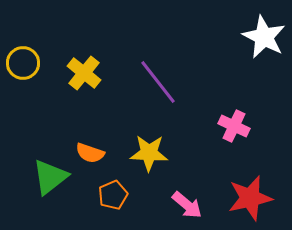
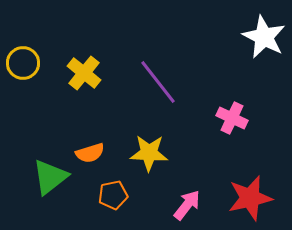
pink cross: moved 2 px left, 8 px up
orange semicircle: rotated 36 degrees counterclockwise
orange pentagon: rotated 12 degrees clockwise
pink arrow: rotated 92 degrees counterclockwise
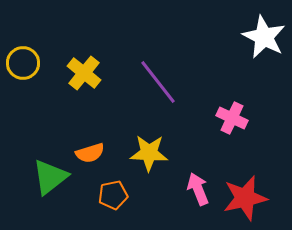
red star: moved 5 px left
pink arrow: moved 11 px right, 16 px up; rotated 60 degrees counterclockwise
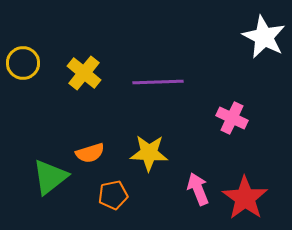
purple line: rotated 54 degrees counterclockwise
red star: rotated 24 degrees counterclockwise
